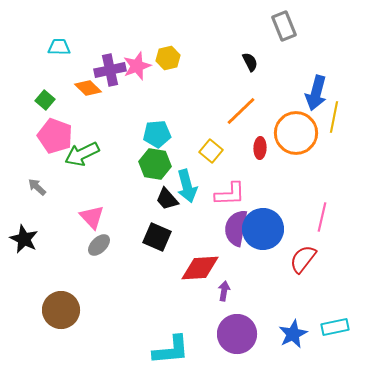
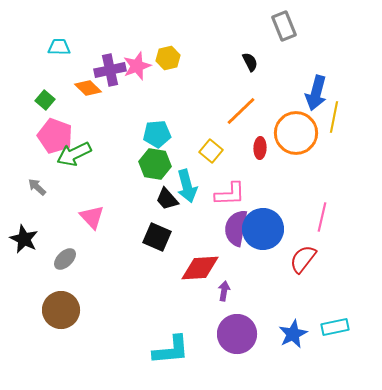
green arrow: moved 8 px left
gray ellipse: moved 34 px left, 14 px down
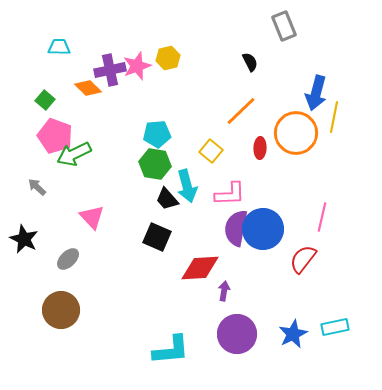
gray ellipse: moved 3 px right
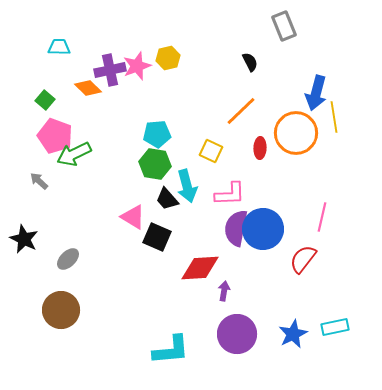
yellow line: rotated 20 degrees counterclockwise
yellow square: rotated 15 degrees counterclockwise
gray arrow: moved 2 px right, 6 px up
pink triangle: moved 41 px right; rotated 16 degrees counterclockwise
